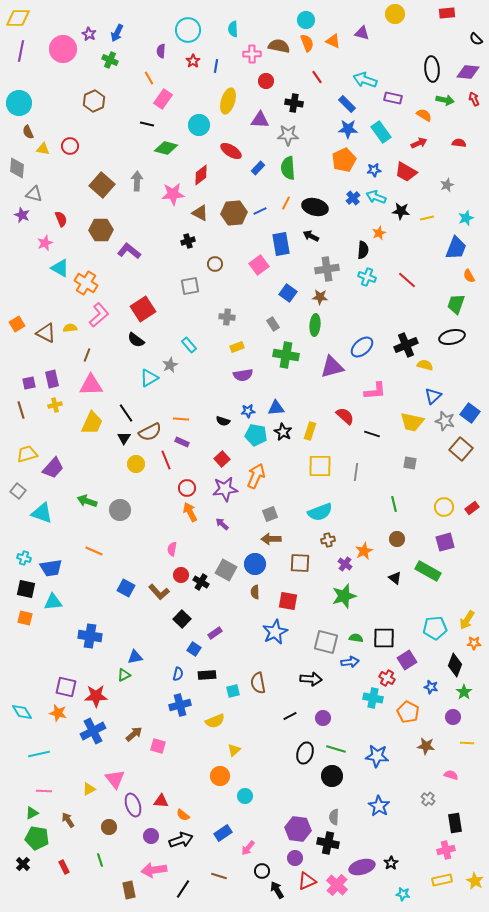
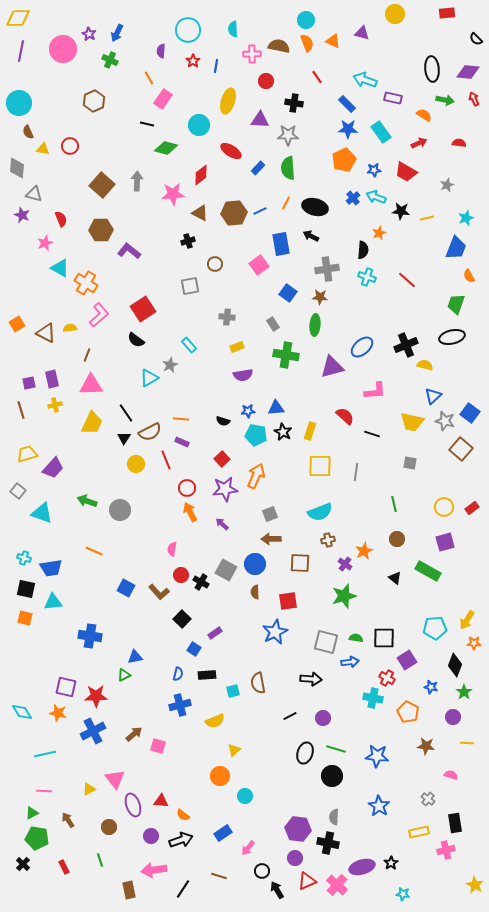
red square at (288, 601): rotated 18 degrees counterclockwise
cyan line at (39, 754): moved 6 px right
yellow rectangle at (442, 880): moved 23 px left, 48 px up
yellow star at (475, 881): moved 4 px down
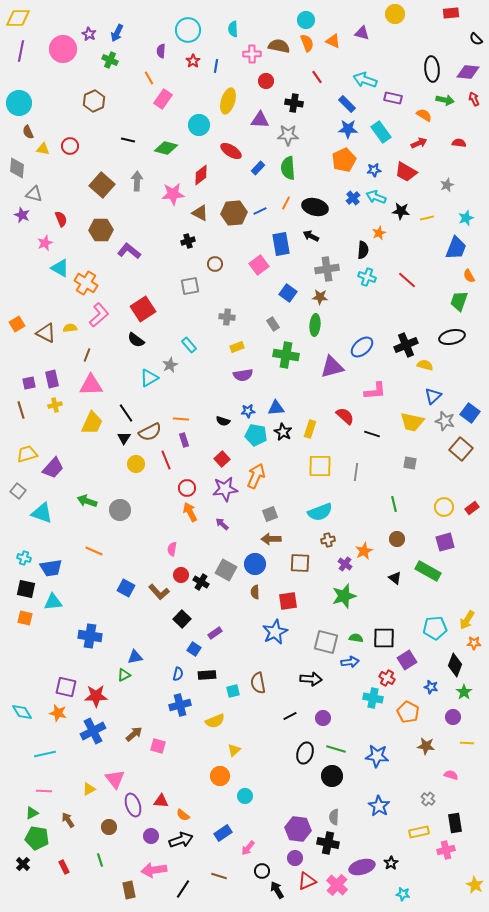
red rectangle at (447, 13): moved 4 px right
black line at (147, 124): moved 19 px left, 16 px down
green trapezoid at (456, 304): moved 3 px right, 3 px up
yellow rectangle at (310, 431): moved 2 px up
purple rectangle at (182, 442): moved 2 px right, 2 px up; rotated 48 degrees clockwise
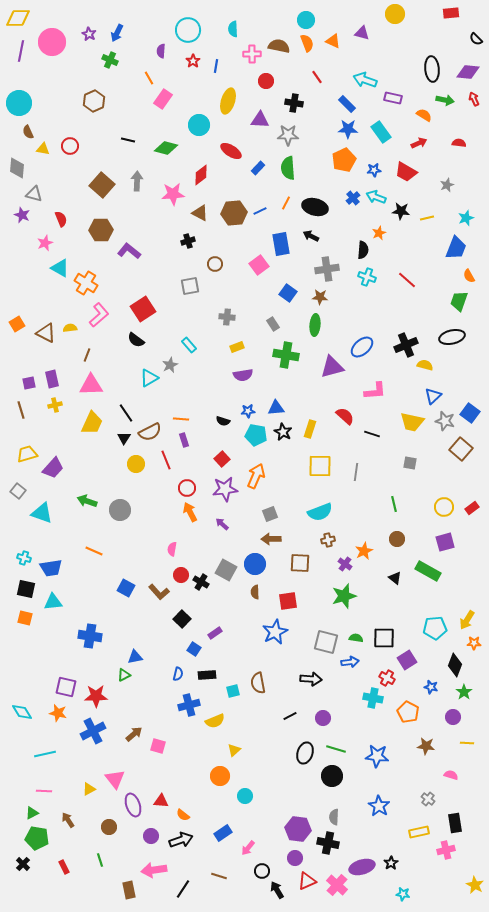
pink circle at (63, 49): moved 11 px left, 7 px up
blue cross at (180, 705): moved 9 px right
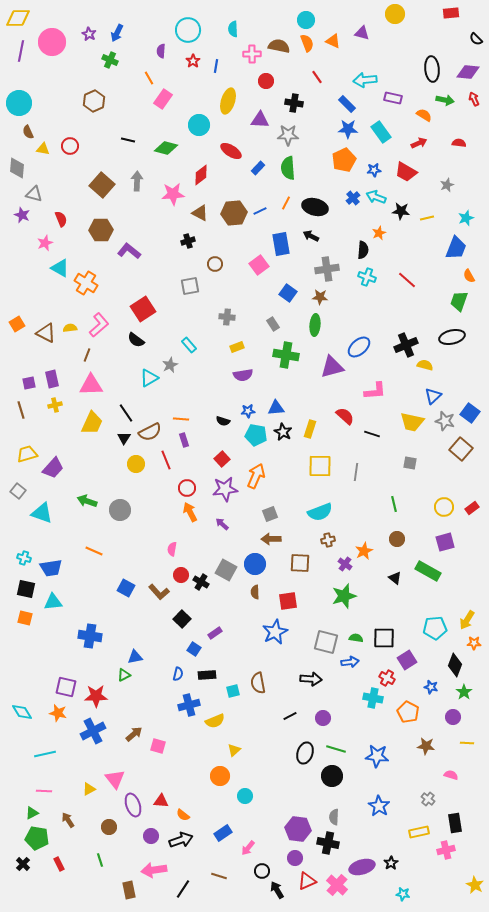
cyan arrow at (365, 80): rotated 25 degrees counterclockwise
pink L-shape at (99, 315): moved 10 px down
blue ellipse at (362, 347): moved 3 px left
red rectangle at (64, 867): moved 5 px left, 3 px up
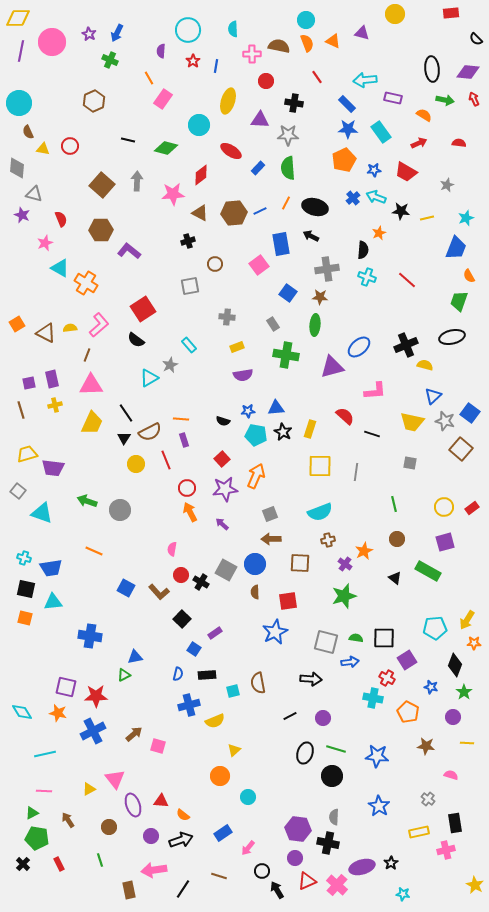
purple trapezoid at (53, 468): rotated 55 degrees clockwise
cyan circle at (245, 796): moved 3 px right, 1 px down
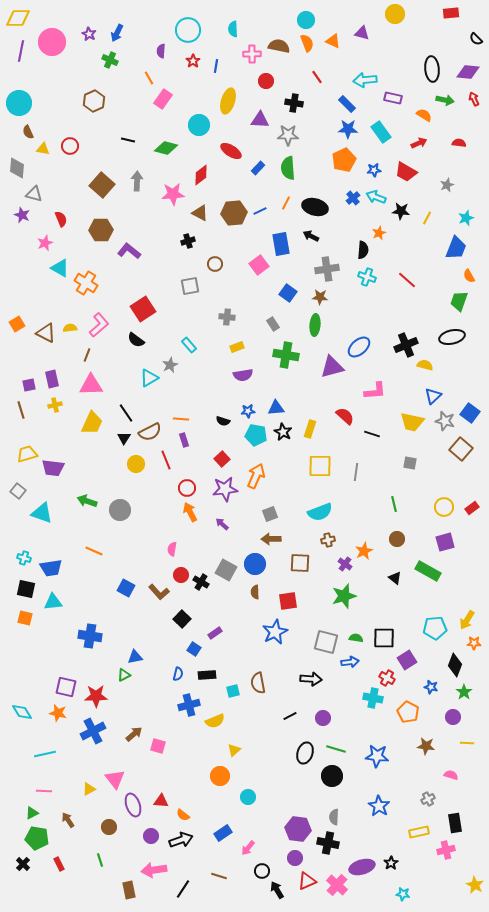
yellow line at (427, 218): rotated 48 degrees counterclockwise
purple square at (29, 383): moved 2 px down
gray cross at (428, 799): rotated 24 degrees clockwise
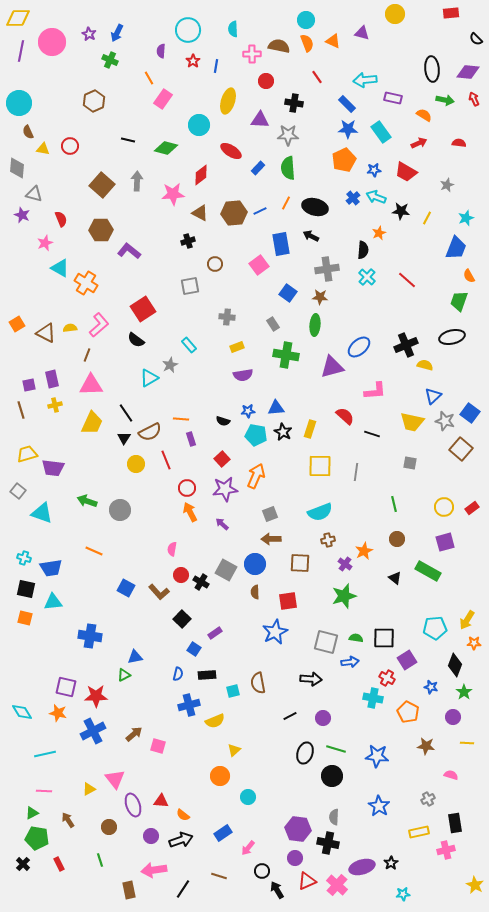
cyan cross at (367, 277): rotated 24 degrees clockwise
purple rectangle at (184, 440): moved 7 px right, 1 px up
cyan star at (403, 894): rotated 16 degrees counterclockwise
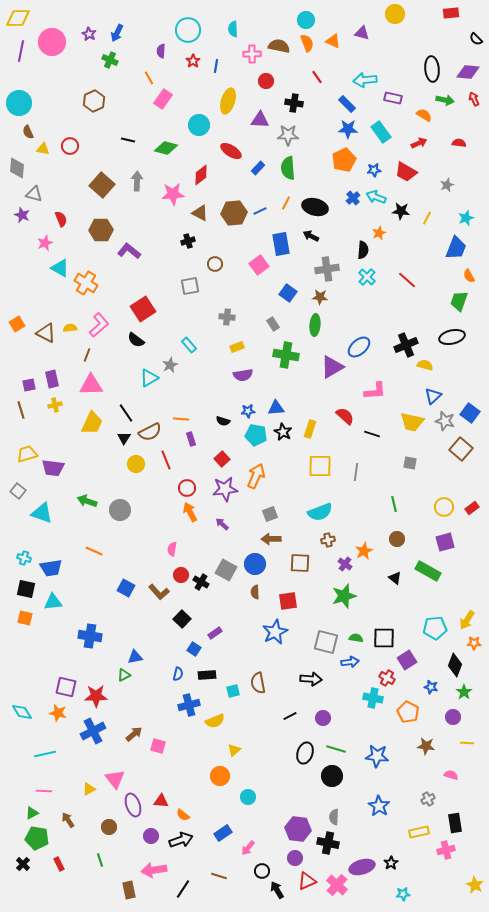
purple triangle at (332, 367): rotated 15 degrees counterclockwise
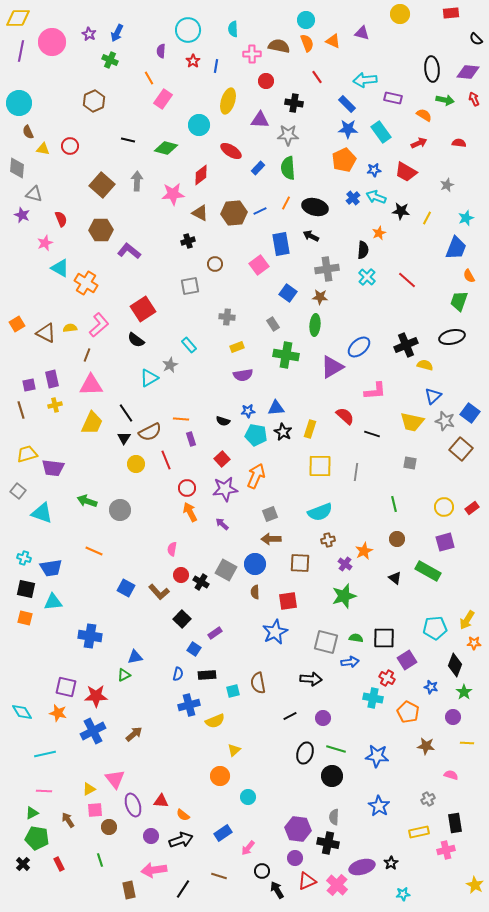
yellow circle at (395, 14): moved 5 px right
pink square at (158, 746): moved 63 px left, 64 px down; rotated 21 degrees counterclockwise
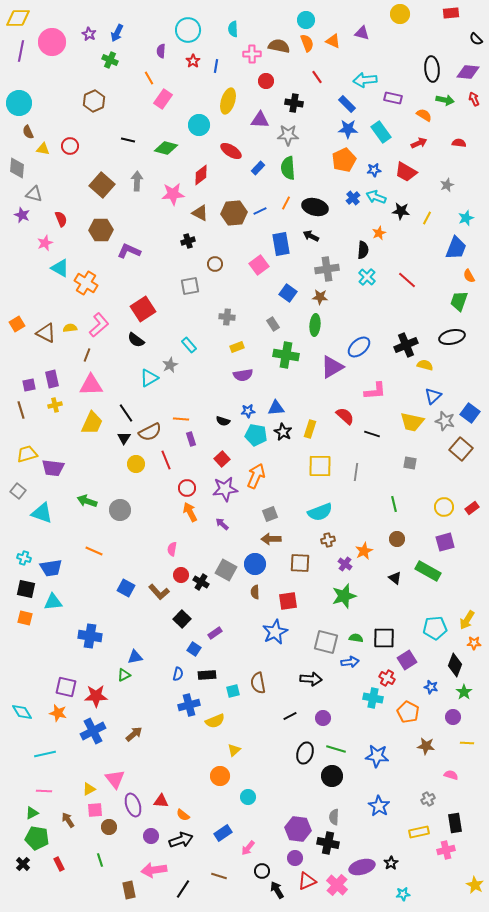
purple L-shape at (129, 251): rotated 15 degrees counterclockwise
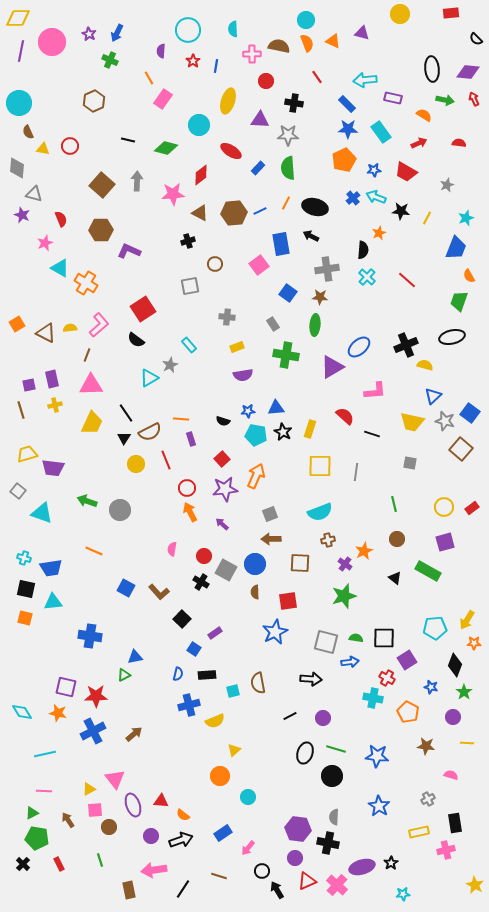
red circle at (181, 575): moved 23 px right, 19 px up
